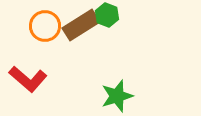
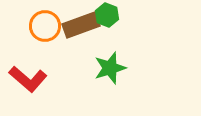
brown rectangle: rotated 12 degrees clockwise
green star: moved 7 px left, 28 px up
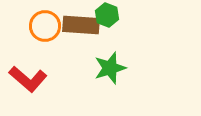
brown rectangle: rotated 24 degrees clockwise
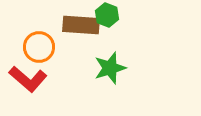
orange circle: moved 6 px left, 21 px down
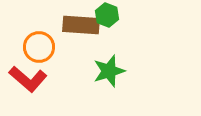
green star: moved 1 px left, 3 px down
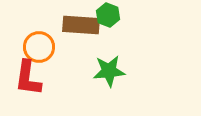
green hexagon: moved 1 px right
green star: rotated 12 degrees clockwise
red L-shape: moved 1 px up; rotated 57 degrees clockwise
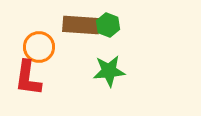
green hexagon: moved 10 px down
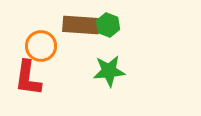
orange circle: moved 2 px right, 1 px up
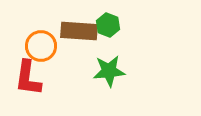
brown rectangle: moved 2 px left, 6 px down
